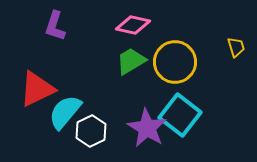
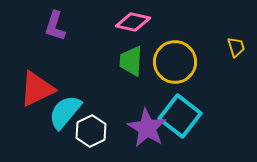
pink diamond: moved 3 px up
green trapezoid: rotated 56 degrees counterclockwise
cyan square: moved 1 px down
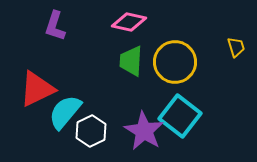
pink diamond: moved 4 px left
purple star: moved 3 px left, 3 px down
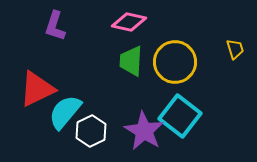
yellow trapezoid: moved 1 px left, 2 px down
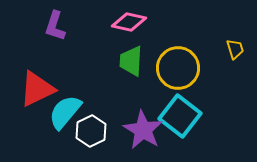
yellow circle: moved 3 px right, 6 px down
purple star: moved 1 px left, 1 px up
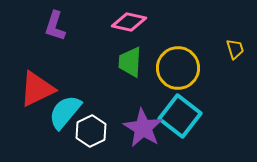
green trapezoid: moved 1 px left, 1 px down
purple star: moved 2 px up
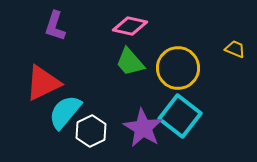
pink diamond: moved 1 px right, 4 px down
yellow trapezoid: rotated 50 degrees counterclockwise
green trapezoid: rotated 44 degrees counterclockwise
red triangle: moved 6 px right, 6 px up
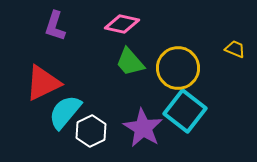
pink diamond: moved 8 px left, 2 px up
cyan square: moved 5 px right, 5 px up
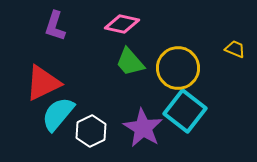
cyan semicircle: moved 7 px left, 2 px down
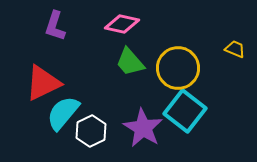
cyan semicircle: moved 5 px right, 1 px up
